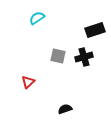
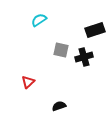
cyan semicircle: moved 2 px right, 2 px down
gray square: moved 3 px right, 6 px up
black semicircle: moved 6 px left, 3 px up
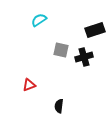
red triangle: moved 1 px right, 3 px down; rotated 24 degrees clockwise
black semicircle: rotated 64 degrees counterclockwise
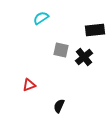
cyan semicircle: moved 2 px right, 2 px up
black rectangle: rotated 12 degrees clockwise
black cross: rotated 24 degrees counterclockwise
black semicircle: rotated 16 degrees clockwise
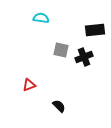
cyan semicircle: rotated 42 degrees clockwise
black cross: rotated 18 degrees clockwise
black semicircle: rotated 112 degrees clockwise
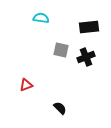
black rectangle: moved 6 px left, 3 px up
black cross: moved 2 px right
red triangle: moved 3 px left
black semicircle: moved 1 px right, 2 px down
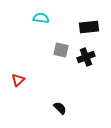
red triangle: moved 8 px left, 5 px up; rotated 24 degrees counterclockwise
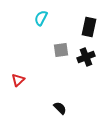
cyan semicircle: rotated 70 degrees counterclockwise
black rectangle: rotated 72 degrees counterclockwise
gray square: rotated 21 degrees counterclockwise
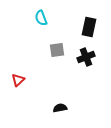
cyan semicircle: rotated 49 degrees counterclockwise
gray square: moved 4 px left
black semicircle: rotated 56 degrees counterclockwise
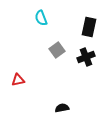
gray square: rotated 28 degrees counterclockwise
red triangle: rotated 32 degrees clockwise
black semicircle: moved 2 px right
